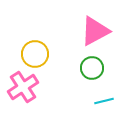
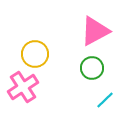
cyan line: moved 1 px right, 1 px up; rotated 30 degrees counterclockwise
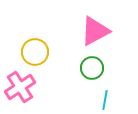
yellow circle: moved 2 px up
pink cross: moved 3 px left
cyan line: rotated 36 degrees counterclockwise
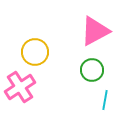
green circle: moved 2 px down
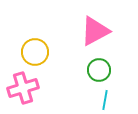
green circle: moved 7 px right
pink cross: moved 3 px right, 1 px down; rotated 16 degrees clockwise
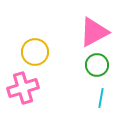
pink triangle: moved 1 px left, 1 px down
green circle: moved 2 px left, 5 px up
cyan line: moved 4 px left, 2 px up
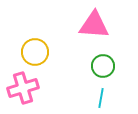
pink triangle: moved 7 px up; rotated 32 degrees clockwise
green circle: moved 6 px right, 1 px down
